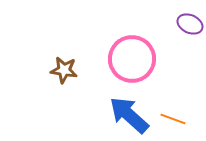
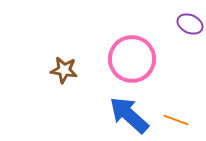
orange line: moved 3 px right, 1 px down
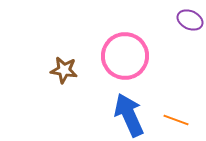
purple ellipse: moved 4 px up
pink circle: moved 7 px left, 3 px up
blue arrow: rotated 24 degrees clockwise
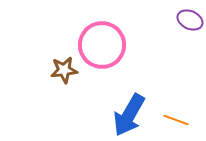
pink circle: moved 23 px left, 11 px up
brown star: rotated 16 degrees counterclockwise
blue arrow: rotated 126 degrees counterclockwise
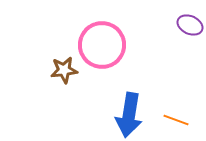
purple ellipse: moved 5 px down
blue arrow: rotated 21 degrees counterclockwise
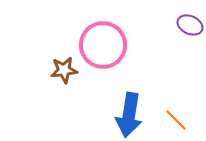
pink circle: moved 1 px right
orange line: rotated 25 degrees clockwise
